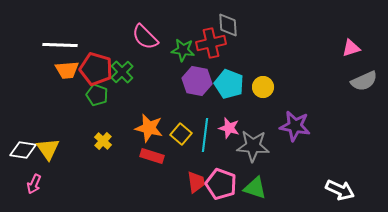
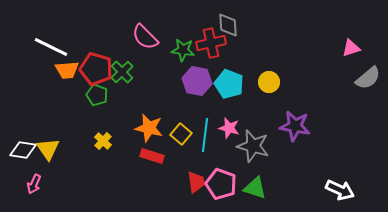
white line: moved 9 px left, 2 px down; rotated 24 degrees clockwise
gray semicircle: moved 4 px right, 3 px up; rotated 16 degrees counterclockwise
yellow circle: moved 6 px right, 5 px up
gray star: rotated 12 degrees clockwise
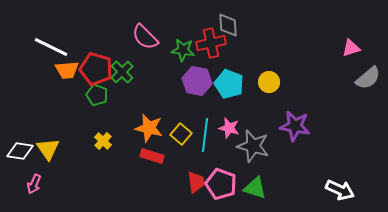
white diamond: moved 3 px left, 1 px down
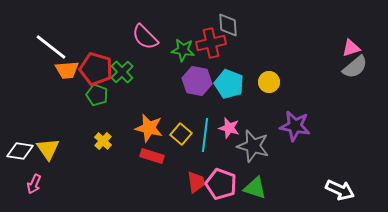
white line: rotated 12 degrees clockwise
gray semicircle: moved 13 px left, 11 px up
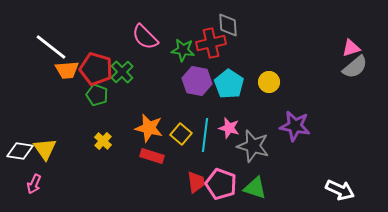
cyan pentagon: rotated 12 degrees clockwise
yellow triangle: moved 3 px left
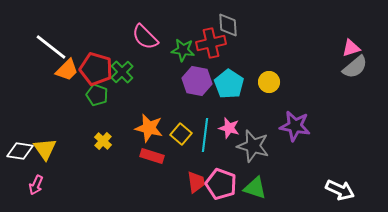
orange trapezoid: rotated 40 degrees counterclockwise
pink arrow: moved 2 px right, 1 px down
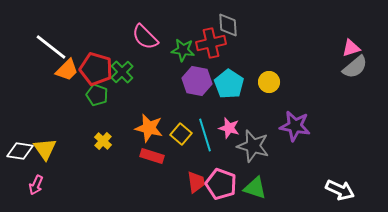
cyan line: rotated 24 degrees counterclockwise
